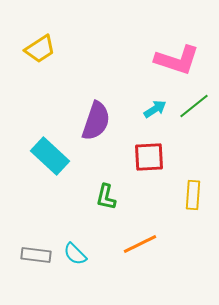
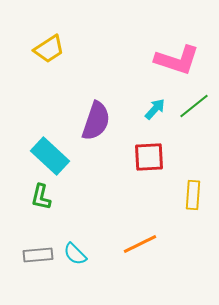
yellow trapezoid: moved 9 px right
cyan arrow: rotated 15 degrees counterclockwise
green L-shape: moved 65 px left
gray rectangle: moved 2 px right; rotated 12 degrees counterclockwise
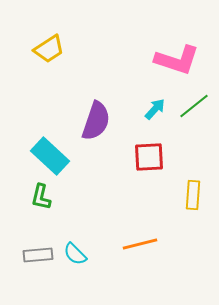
orange line: rotated 12 degrees clockwise
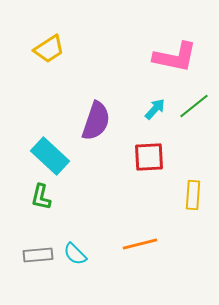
pink L-shape: moved 2 px left, 3 px up; rotated 6 degrees counterclockwise
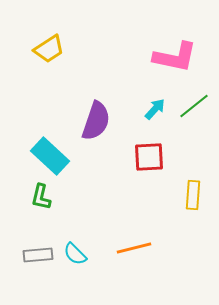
orange line: moved 6 px left, 4 px down
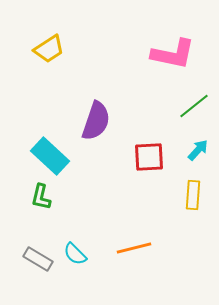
pink L-shape: moved 2 px left, 3 px up
cyan arrow: moved 43 px right, 41 px down
gray rectangle: moved 4 px down; rotated 36 degrees clockwise
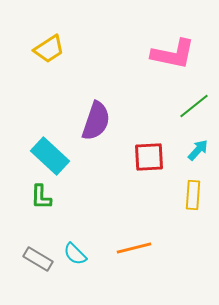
green L-shape: rotated 12 degrees counterclockwise
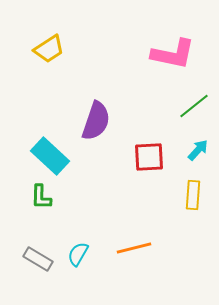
cyan semicircle: moved 3 px right; rotated 75 degrees clockwise
